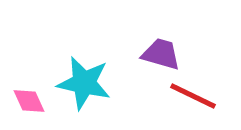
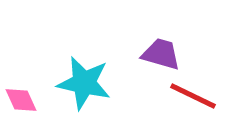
pink diamond: moved 8 px left, 1 px up
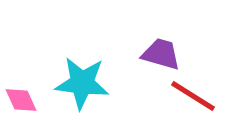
cyan star: moved 2 px left; rotated 6 degrees counterclockwise
red line: rotated 6 degrees clockwise
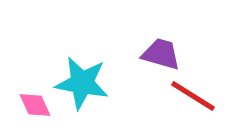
cyan star: rotated 4 degrees clockwise
pink diamond: moved 14 px right, 5 px down
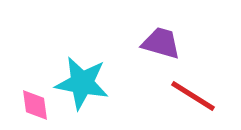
purple trapezoid: moved 11 px up
pink diamond: rotated 16 degrees clockwise
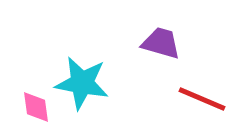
red line: moved 9 px right, 3 px down; rotated 9 degrees counterclockwise
pink diamond: moved 1 px right, 2 px down
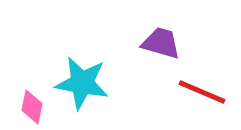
red line: moved 7 px up
pink diamond: moved 4 px left; rotated 20 degrees clockwise
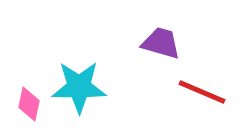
cyan star: moved 3 px left, 4 px down; rotated 10 degrees counterclockwise
pink diamond: moved 3 px left, 3 px up
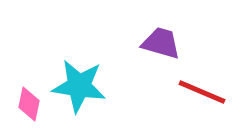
cyan star: moved 1 px up; rotated 8 degrees clockwise
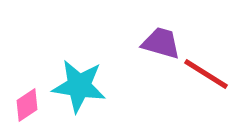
red line: moved 4 px right, 18 px up; rotated 9 degrees clockwise
pink diamond: moved 2 px left, 1 px down; rotated 44 degrees clockwise
